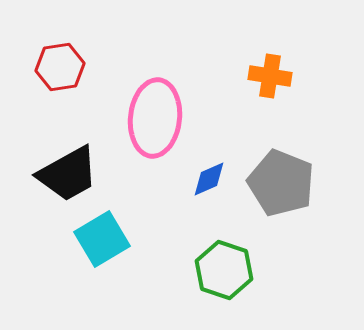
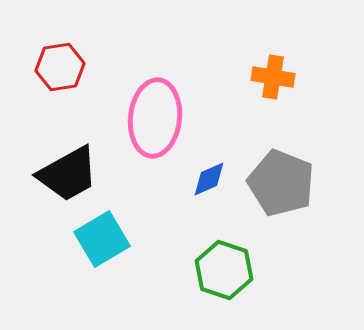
orange cross: moved 3 px right, 1 px down
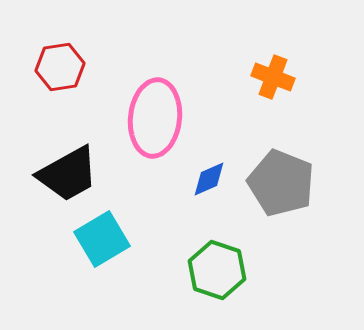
orange cross: rotated 12 degrees clockwise
green hexagon: moved 7 px left
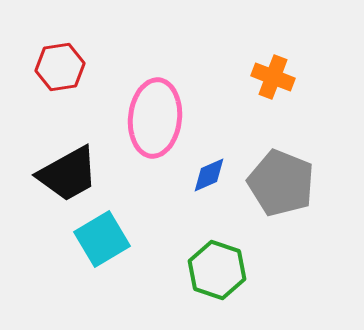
blue diamond: moved 4 px up
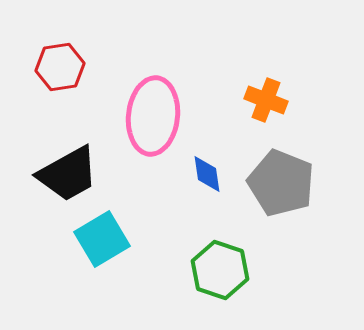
orange cross: moved 7 px left, 23 px down
pink ellipse: moved 2 px left, 2 px up
blue diamond: moved 2 px left, 1 px up; rotated 75 degrees counterclockwise
green hexagon: moved 3 px right
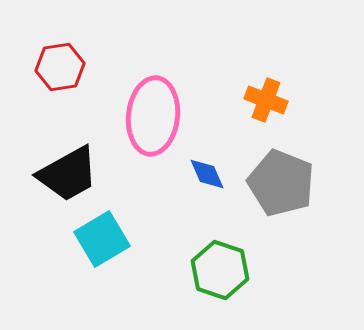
blue diamond: rotated 15 degrees counterclockwise
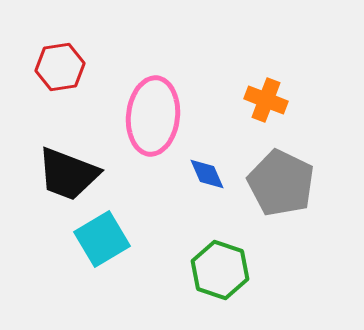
black trapezoid: rotated 50 degrees clockwise
gray pentagon: rotated 4 degrees clockwise
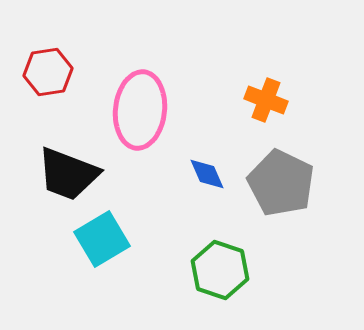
red hexagon: moved 12 px left, 5 px down
pink ellipse: moved 13 px left, 6 px up
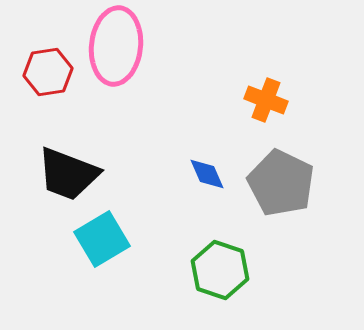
pink ellipse: moved 24 px left, 64 px up
